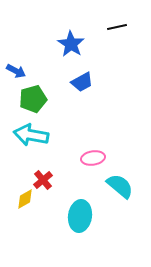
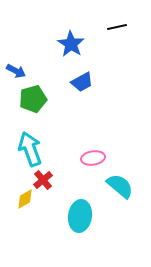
cyan arrow: moved 1 px left, 14 px down; rotated 60 degrees clockwise
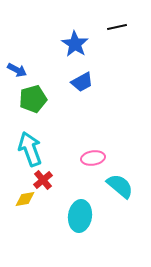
blue star: moved 4 px right
blue arrow: moved 1 px right, 1 px up
yellow diamond: rotated 20 degrees clockwise
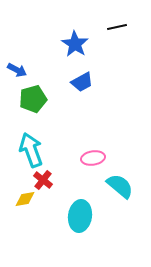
cyan arrow: moved 1 px right, 1 px down
red cross: rotated 12 degrees counterclockwise
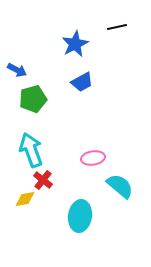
blue star: rotated 12 degrees clockwise
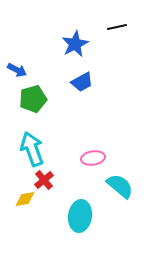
cyan arrow: moved 1 px right, 1 px up
red cross: moved 1 px right; rotated 12 degrees clockwise
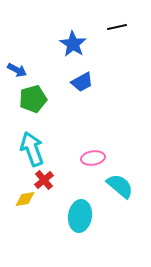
blue star: moved 2 px left; rotated 12 degrees counterclockwise
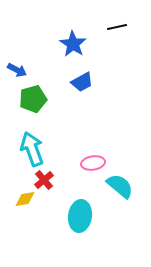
pink ellipse: moved 5 px down
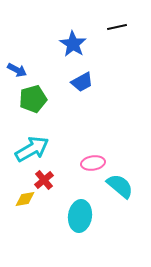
cyan arrow: rotated 80 degrees clockwise
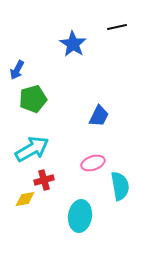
blue arrow: rotated 90 degrees clockwise
blue trapezoid: moved 17 px right, 34 px down; rotated 35 degrees counterclockwise
pink ellipse: rotated 10 degrees counterclockwise
red cross: rotated 24 degrees clockwise
cyan semicircle: rotated 40 degrees clockwise
